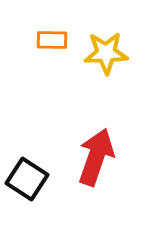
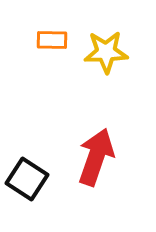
yellow star: moved 1 px up
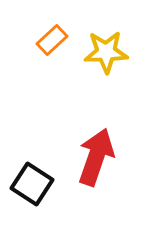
orange rectangle: rotated 44 degrees counterclockwise
black square: moved 5 px right, 5 px down
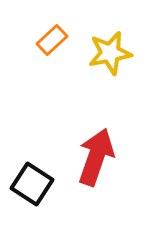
yellow star: moved 4 px right, 1 px down; rotated 9 degrees counterclockwise
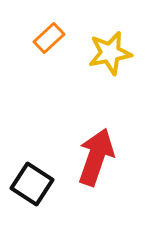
orange rectangle: moved 3 px left, 2 px up
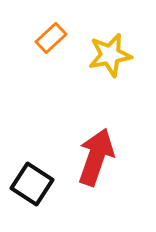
orange rectangle: moved 2 px right
yellow star: moved 2 px down
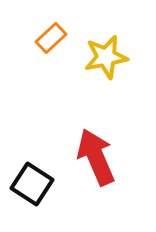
yellow star: moved 4 px left, 2 px down
red arrow: rotated 42 degrees counterclockwise
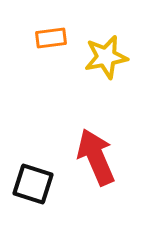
orange rectangle: rotated 36 degrees clockwise
black square: moved 1 px right; rotated 15 degrees counterclockwise
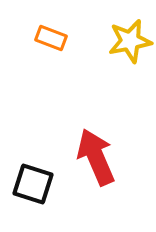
orange rectangle: rotated 28 degrees clockwise
yellow star: moved 24 px right, 16 px up
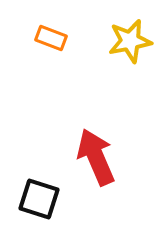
black square: moved 6 px right, 15 px down
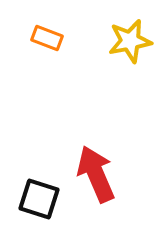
orange rectangle: moved 4 px left
red arrow: moved 17 px down
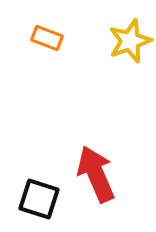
yellow star: rotated 9 degrees counterclockwise
